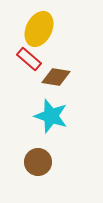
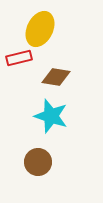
yellow ellipse: moved 1 px right
red rectangle: moved 10 px left, 1 px up; rotated 55 degrees counterclockwise
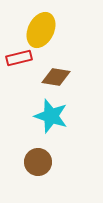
yellow ellipse: moved 1 px right, 1 px down
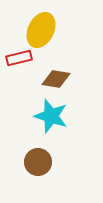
brown diamond: moved 2 px down
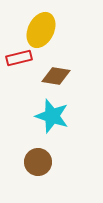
brown diamond: moved 3 px up
cyan star: moved 1 px right
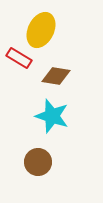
red rectangle: rotated 45 degrees clockwise
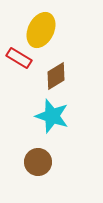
brown diamond: rotated 40 degrees counterclockwise
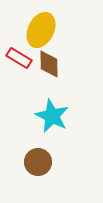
brown diamond: moved 7 px left, 12 px up; rotated 60 degrees counterclockwise
cyan star: rotated 8 degrees clockwise
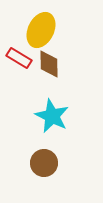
brown circle: moved 6 px right, 1 px down
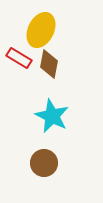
brown diamond: rotated 12 degrees clockwise
